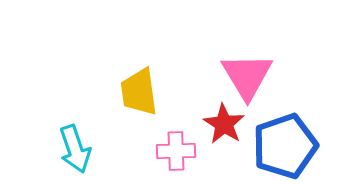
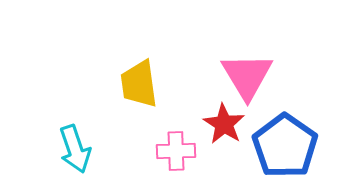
yellow trapezoid: moved 8 px up
blue pentagon: rotated 18 degrees counterclockwise
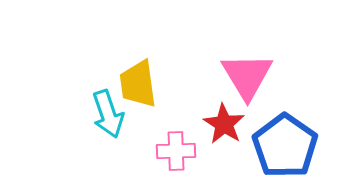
yellow trapezoid: moved 1 px left
cyan arrow: moved 33 px right, 35 px up
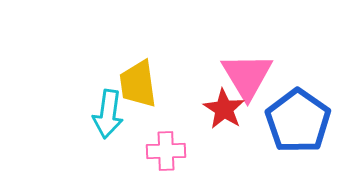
cyan arrow: rotated 27 degrees clockwise
red star: moved 15 px up
blue pentagon: moved 13 px right, 25 px up
pink cross: moved 10 px left
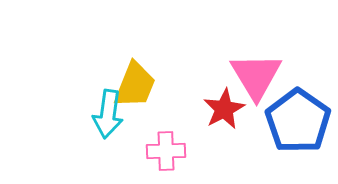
pink triangle: moved 9 px right
yellow trapezoid: moved 3 px left, 1 px down; rotated 150 degrees counterclockwise
red star: rotated 12 degrees clockwise
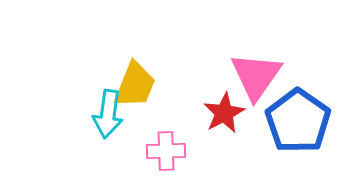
pink triangle: rotated 6 degrees clockwise
red star: moved 4 px down
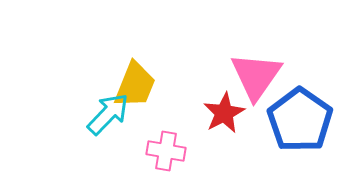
cyan arrow: rotated 144 degrees counterclockwise
blue pentagon: moved 2 px right, 1 px up
pink cross: rotated 12 degrees clockwise
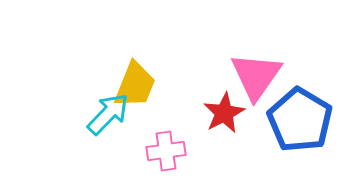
blue pentagon: rotated 4 degrees counterclockwise
pink cross: rotated 18 degrees counterclockwise
